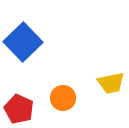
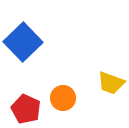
yellow trapezoid: rotated 32 degrees clockwise
red pentagon: moved 7 px right
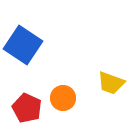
blue square: moved 3 px down; rotated 12 degrees counterclockwise
red pentagon: moved 1 px right, 1 px up
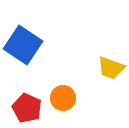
yellow trapezoid: moved 15 px up
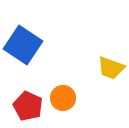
red pentagon: moved 1 px right, 2 px up
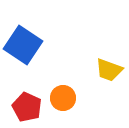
yellow trapezoid: moved 2 px left, 2 px down
red pentagon: moved 1 px left, 1 px down
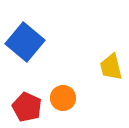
blue square: moved 2 px right, 3 px up; rotated 6 degrees clockwise
yellow trapezoid: moved 2 px right, 3 px up; rotated 56 degrees clockwise
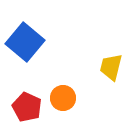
yellow trapezoid: rotated 28 degrees clockwise
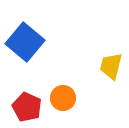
yellow trapezoid: moved 1 px up
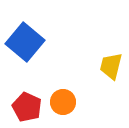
orange circle: moved 4 px down
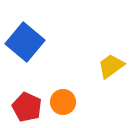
yellow trapezoid: rotated 40 degrees clockwise
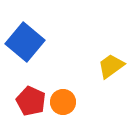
red pentagon: moved 4 px right, 6 px up
